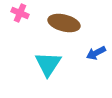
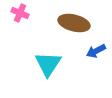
brown ellipse: moved 10 px right
blue arrow: moved 2 px up
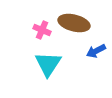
pink cross: moved 22 px right, 17 px down
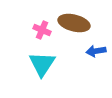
blue arrow: rotated 18 degrees clockwise
cyan triangle: moved 6 px left
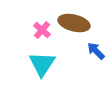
pink cross: rotated 18 degrees clockwise
blue arrow: rotated 54 degrees clockwise
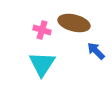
pink cross: rotated 24 degrees counterclockwise
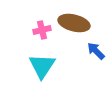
pink cross: rotated 30 degrees counterclockwise
cyan triangle: moved 2 px down
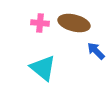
pink cross: moved 2 px left, 7 px up; rotated 18 degrees clockwise
cyan triangle: moved 1 px right, 2 px down; rotated 24 degrees counterclockwise
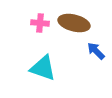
cyan triangle: rotated 20 degrees counterclockwise
